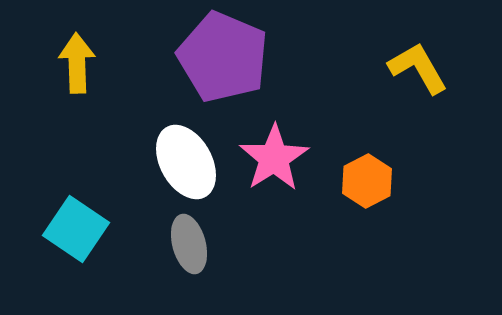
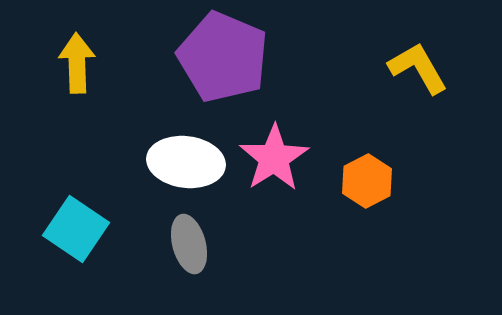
white ellipse: rotated 54 degrees counterclockwise
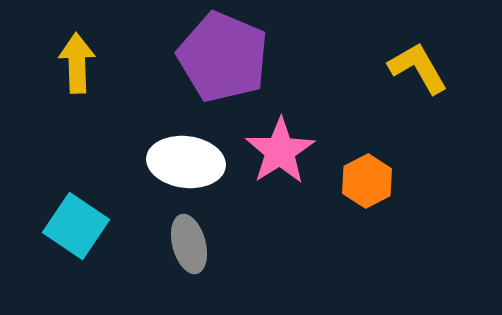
pink star: moved 6 px right, 7 px up
cyan square: moved 3 px up
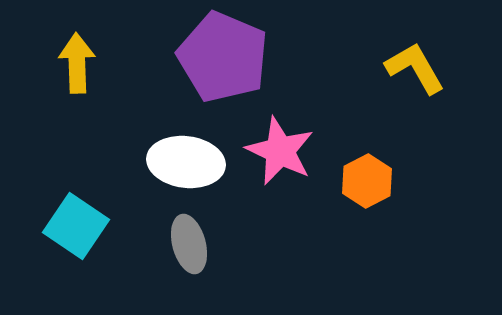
yellow L-shape: moved 3 px left
pink star: rotated 14 degrees counterclockwise
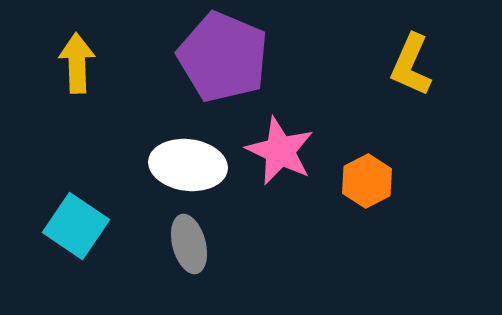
yellow L-shape: moved 4 px left, 3 px up; rotated 126 degrees counterclockwise
white ellipse: moved 2 px right, 3 px down
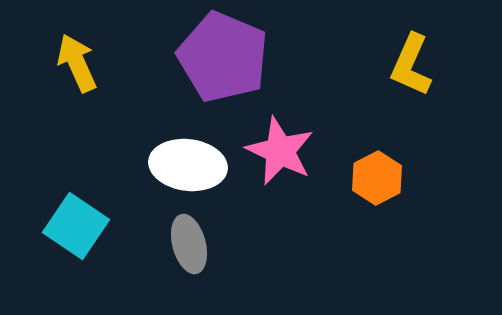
yellow arrow: rotated 22 degrees counterclockwise
orange hexagon: moved 10 px right, 3 px up
